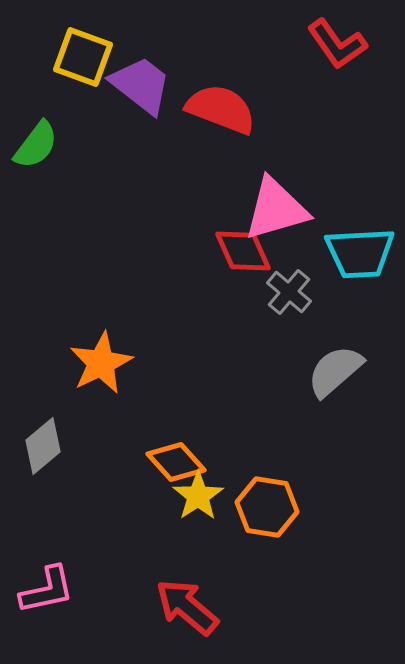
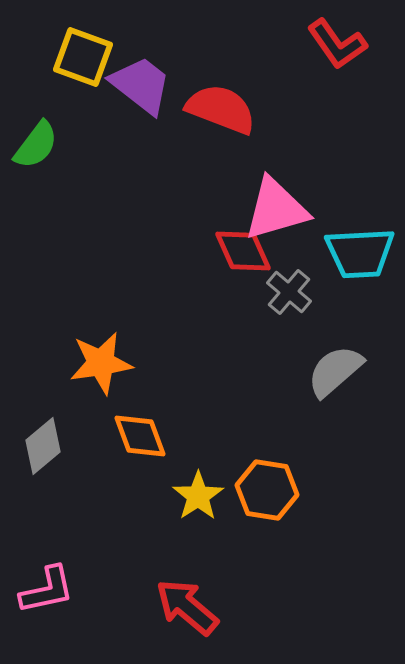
orange star: rotated 18 degrees clockwise
orange diamond: moved 36 px left, 26 px up; rotated 22 degrees clockwise
orange hexagon: moved 17 px up
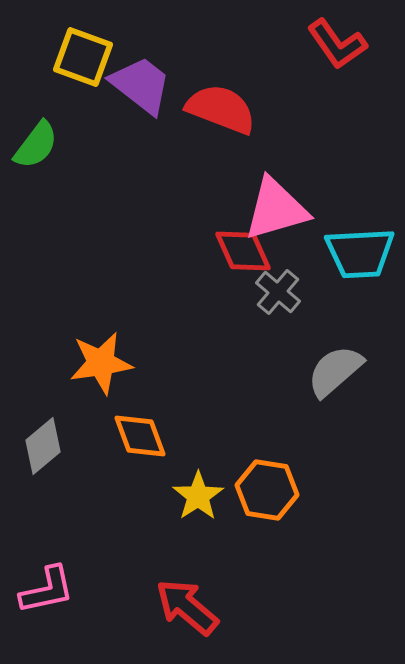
gray cross: moved 11 px left
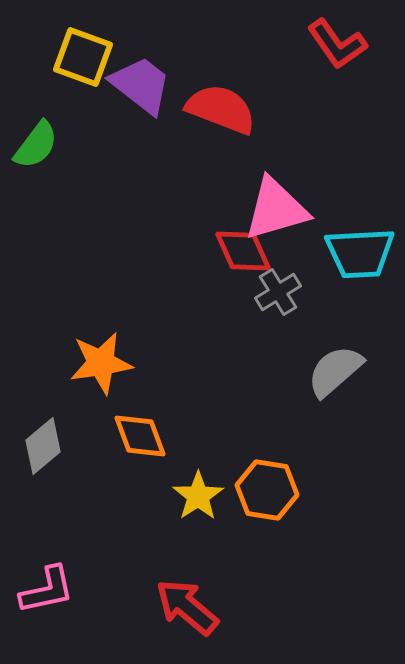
gray cross: rotated 18 degrees clockwise
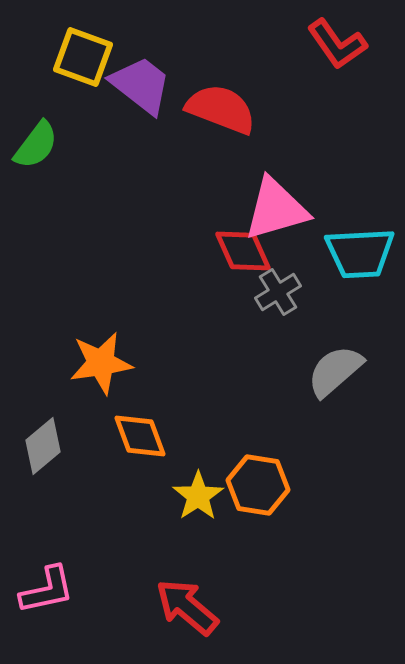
orange hexagon: moved 9 px left, 5 px up
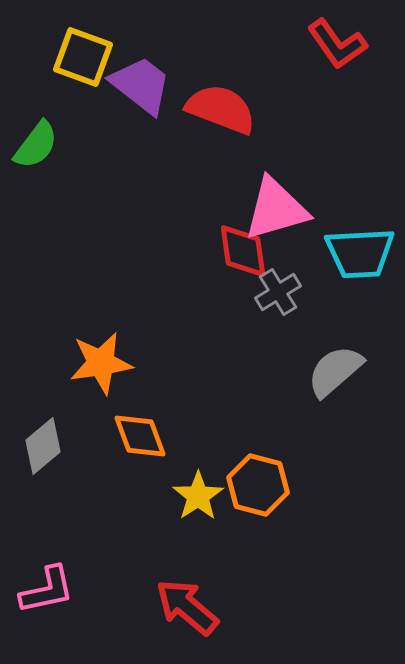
red diamond: rotated 16 degrees clockwise
orange hexagon: rotated 6 degrees clockwise
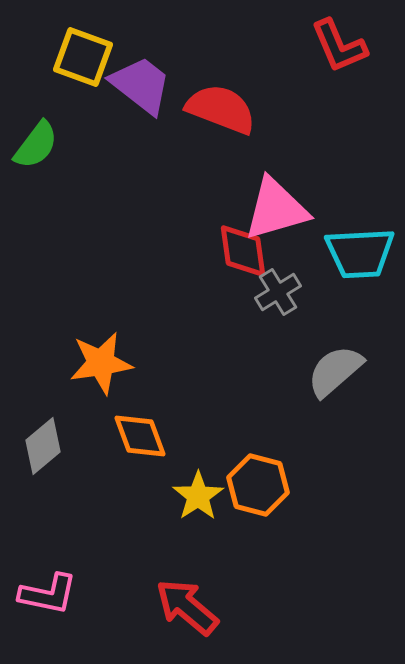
red L-shape: moved 2 px right, 2 px down; rotated 12 degrees clockwise
pink L-shape: moved 1 px right, 4 px down; rotated 24 degrees clockwise
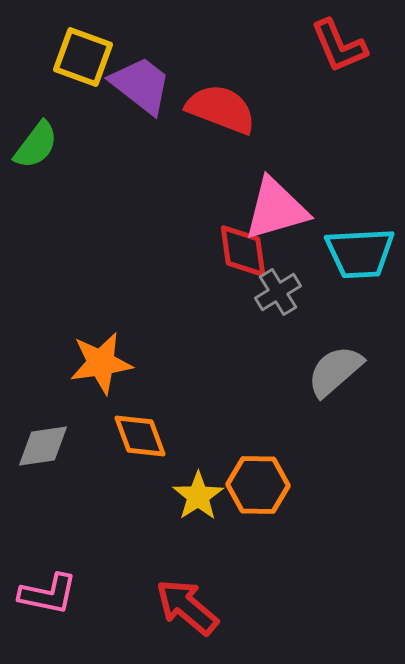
gray diamond: rotated 32 degrees clockwise
orange hexagon: rotated 14 degrees counterclockwise
